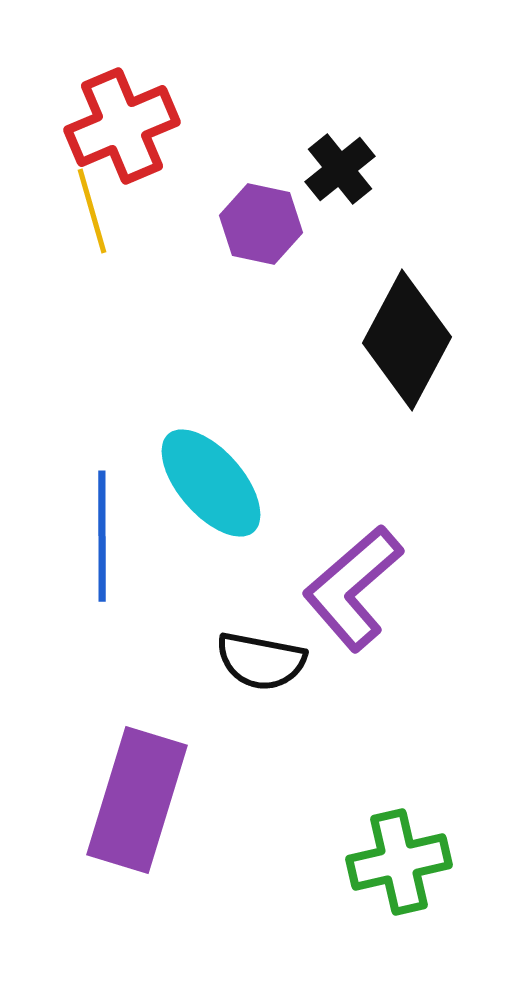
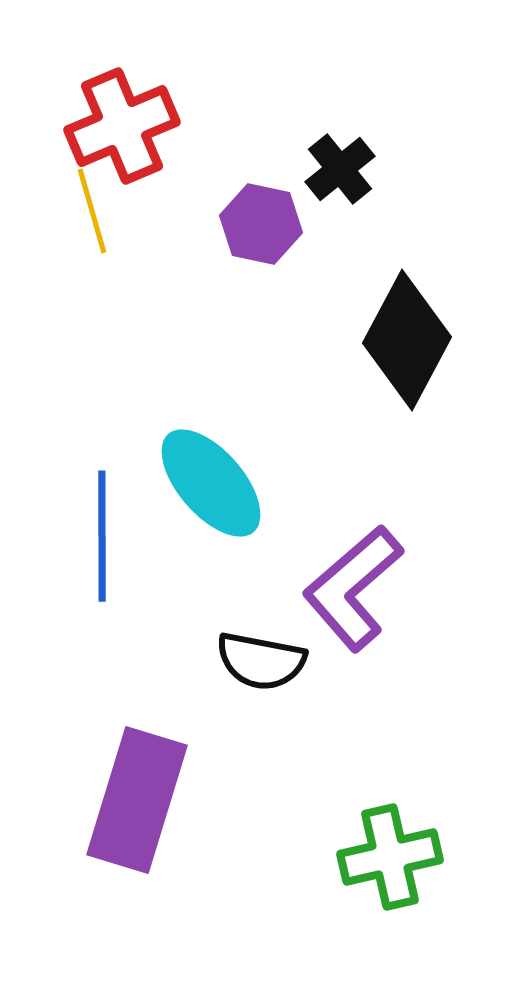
green cross: moved 9 px left, 5 px up
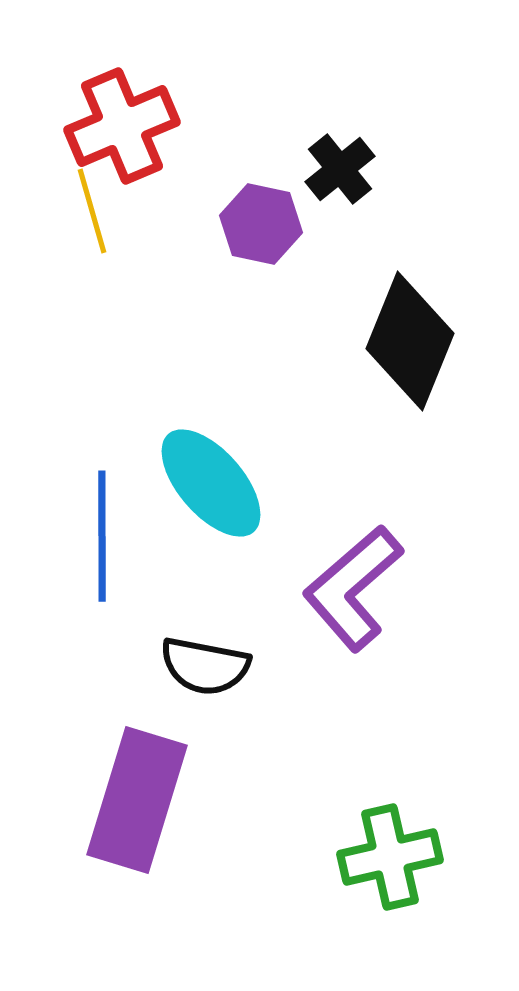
black diamond: moved 3 px right, 1 px down; rotated 6 degrees counterclockwise
black semicircle: moved 56 px left, 5 px down
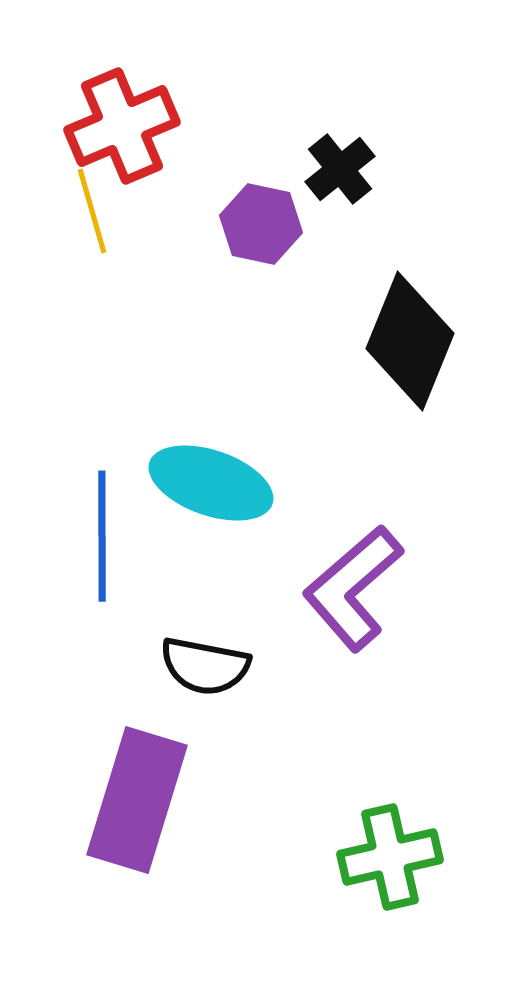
cyan ellipse: rotated 30 degrees counterclockwise
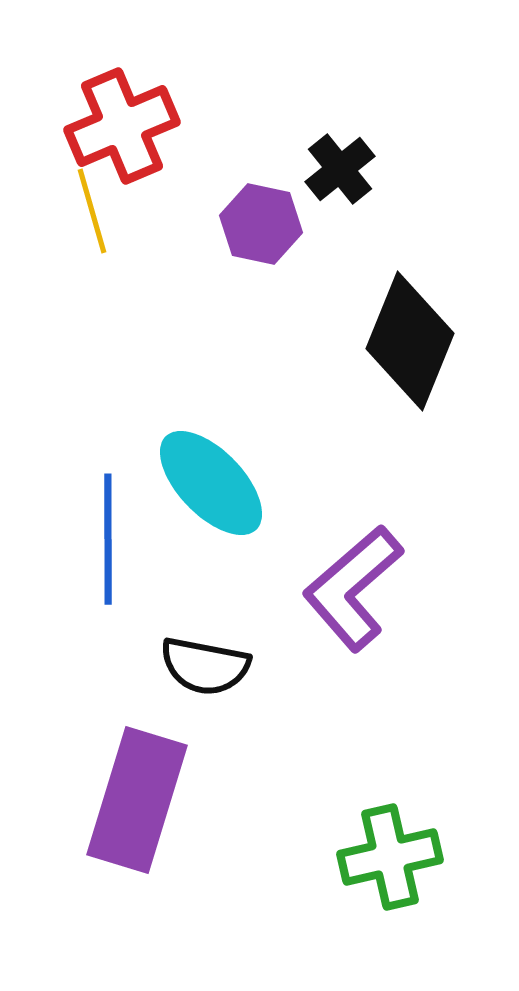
cyan ellipse: rotated 27 degrees clockwise
blue line: moved 6 px right, 3 px down
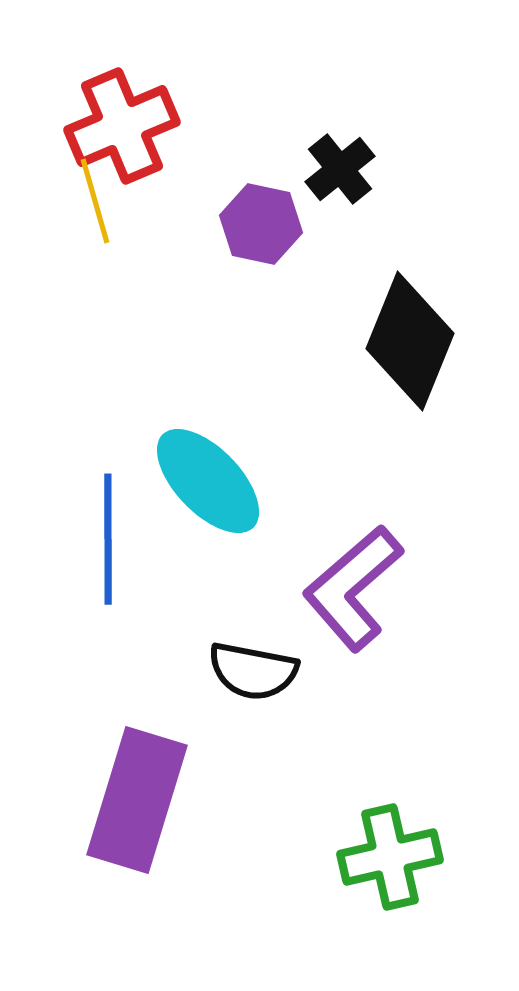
yellow line: moved 3 px right, 10 px up
cyan ellipse: moved 3 px left, 2 px up
black semicircle: moved 48 px right, 5 px down
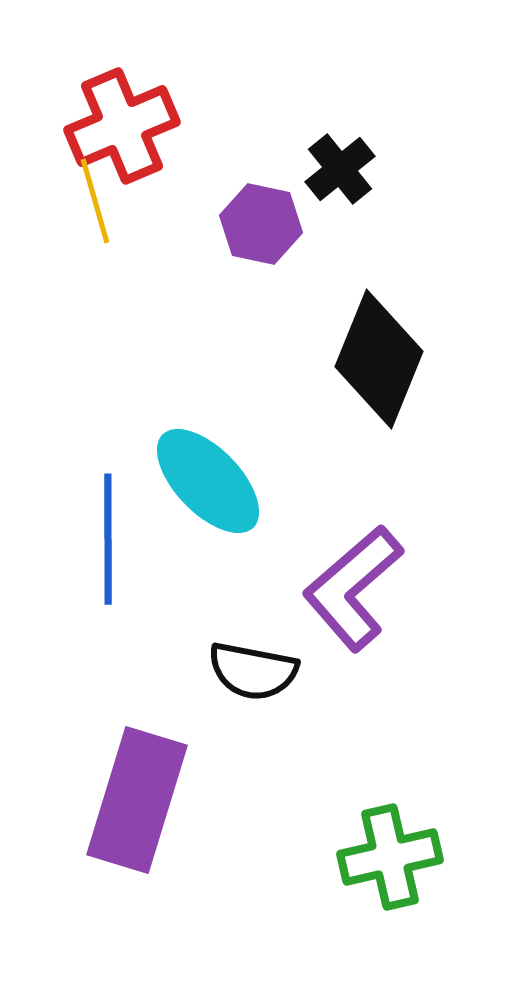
black diamond: moved 31 px left, 18 px down
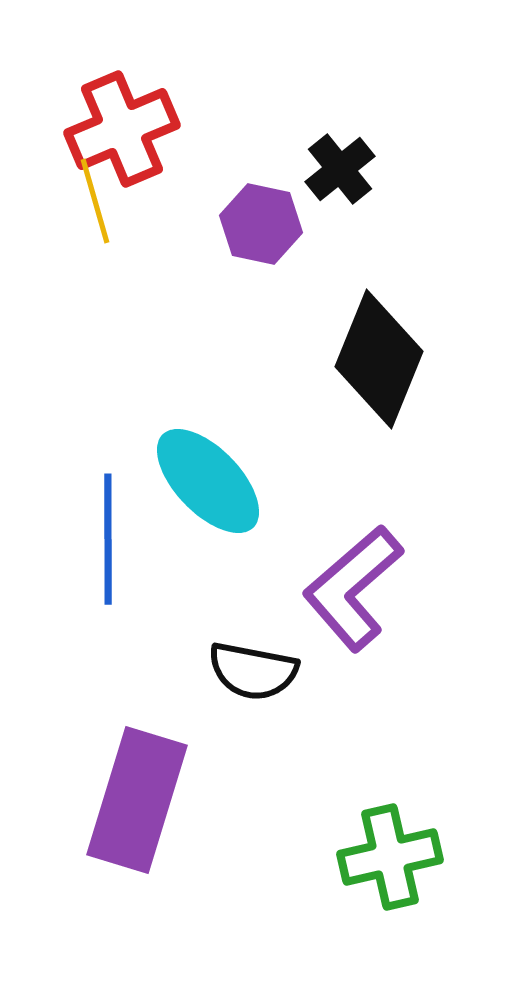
red cross: moved 3 px down
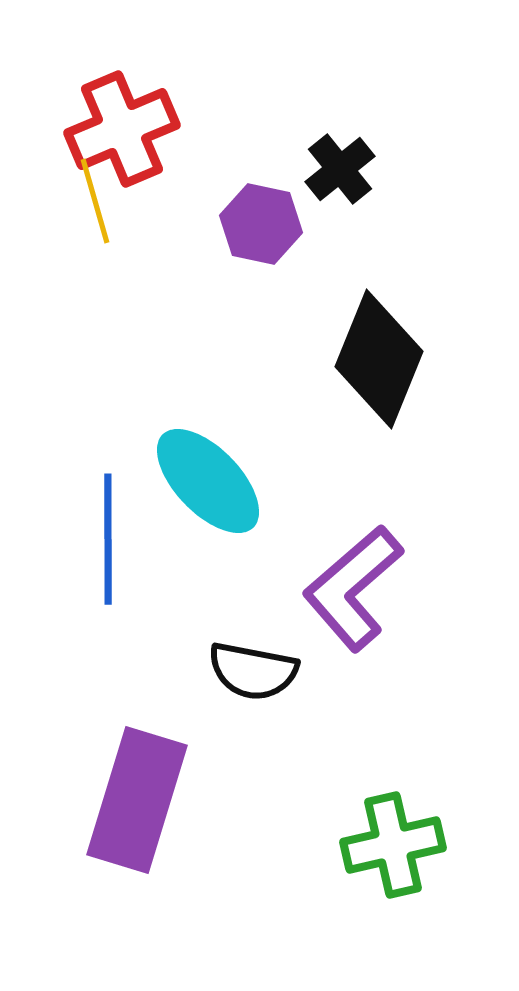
green cross: moved 3 px right, 12 px up
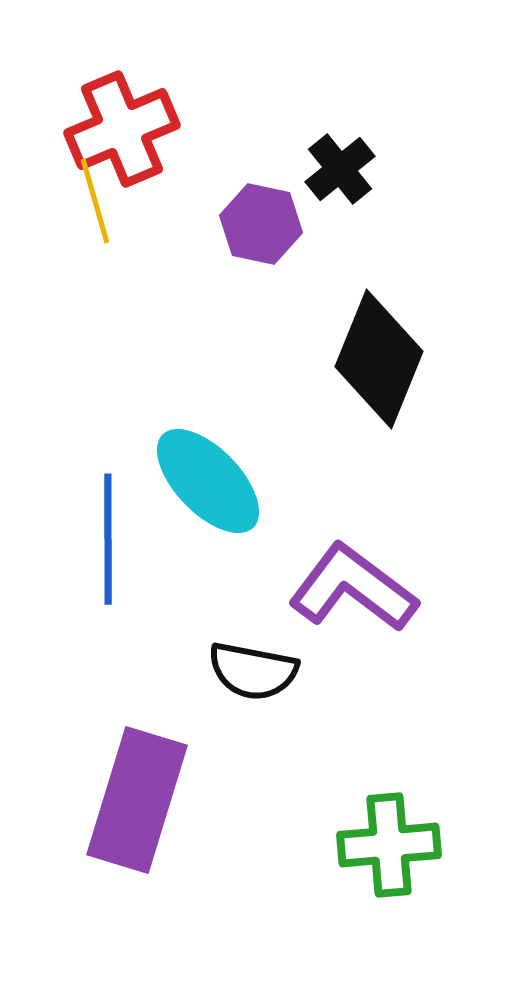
purple L-shape: rotated 78 degrees clockwise
green cross: moved 4 px left; rotated 8 degrees clockwise
